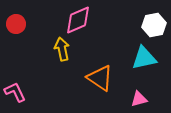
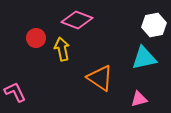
pink diamond: moved 1 px left; rotated 44 degrees clockwise
red circle: moved 20 px right, 14 px down
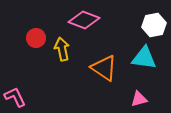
pink diamond: moved 7 px right
cyan triangle: rotated 20 degrees clockwise
orange triangle: moved 4 px right, 10 px up
pink L-shape: moved 5 px down
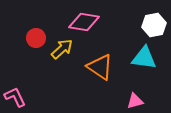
pink diamond: moved 2 px down; rotated 12 degrees counterclockwise
yellow arrow: rotated 60 degrees clockwise
orange triangle: moved 4 px left, 1 px up
pink triangle: moved 4 px left, 2 px down
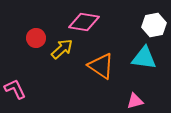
orange triangle: moved 1 px right, 1 px up
pink L-shape: moved 8 px up
